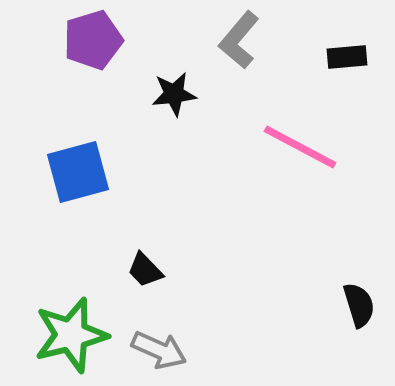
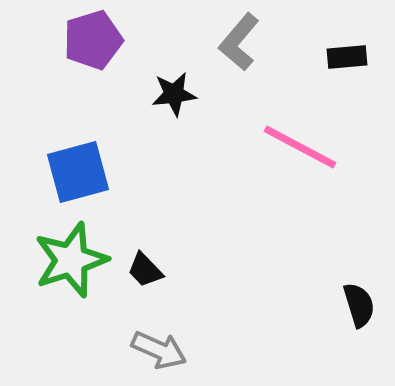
gray L-shape: moved 2 px down
green star: moved 75 px up; rotated 4 degrees counterclockwise
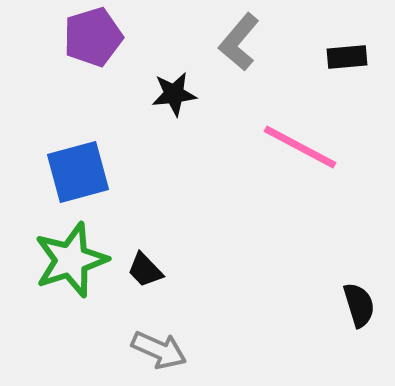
purple pentagon: moved 3 px up
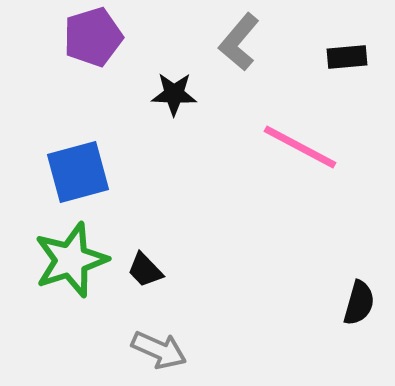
black star: rotated 9 degrees clockwise
black semicircle: moved 2 px up; rotated 33 degrees clockwise
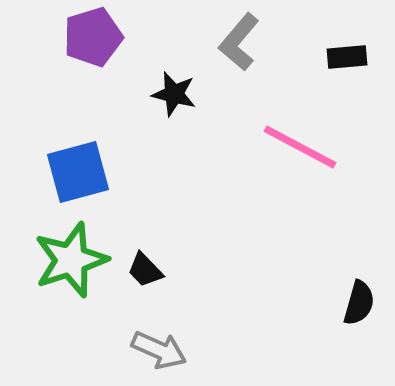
black star: rotated 12 degrees clockwise
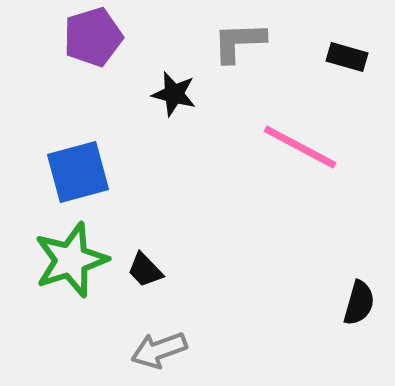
gray L-shape: rotated 48 degrees clockwise
black rectangle: rotated 21 degrees clockwise
gray arrow: rotated 136 degrees clockwise
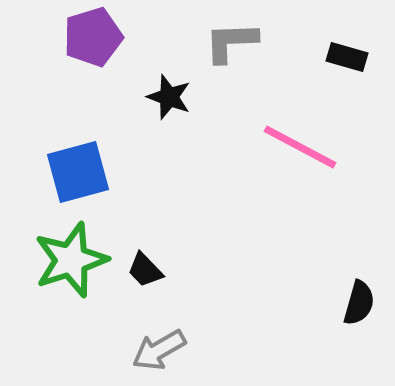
gray L-shape: moved 8 px left
black star: moved 5 px left, 3 px down; rotated 6 degrees clockwise
gray arrow: rotated 10 degrees counterclockwise
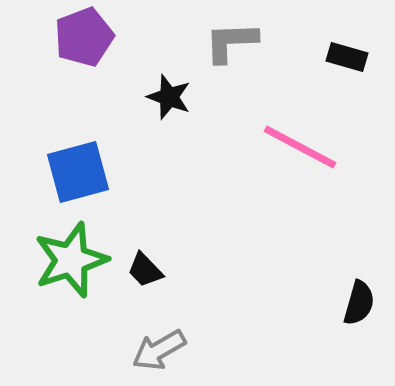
purple pentagon: moved 9 px left; rotated 4 degrees counterclockwise
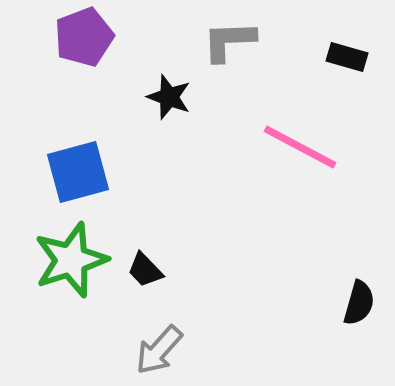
gray L-shape: moved 2 px left, 1 px up
gray arrow: rotated 18 degrees counterclockwise
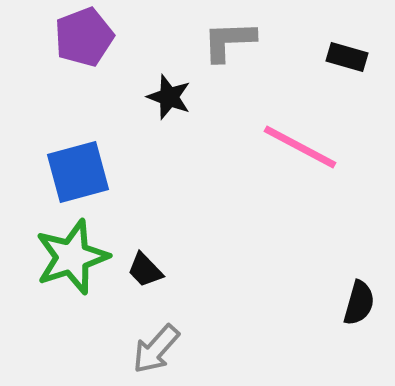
green star: moved 1 px right, 3 px up
gray arrow: moved 3 px left, 1 px up
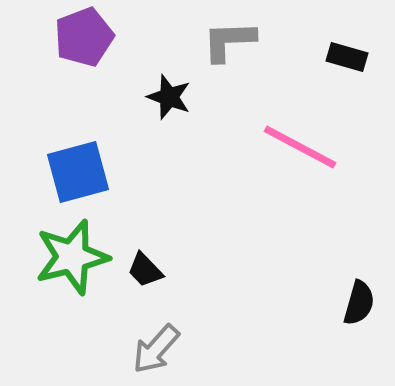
green star: rotated 4 degrees clockwise
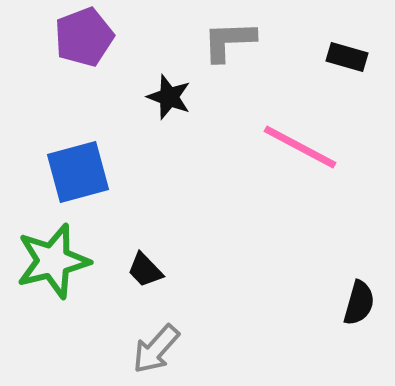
green star: moved 19 px left, 4 px down
